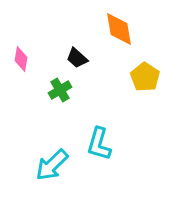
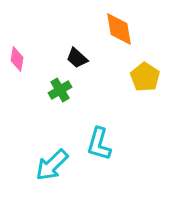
pink diamond: moved 4 px left
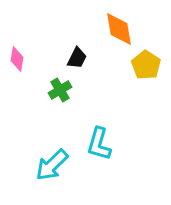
black trapezoid: rotated 105 degrees counterclockwise
yellow pentagon: moved 1 px right, 12 px up
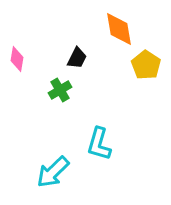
cyan arrow: moved 1 px right, 7 px down
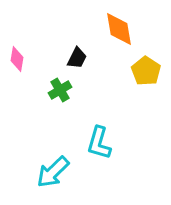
yellow pentagon: moved 6 px down
cyan L-shape: moved 1 px up
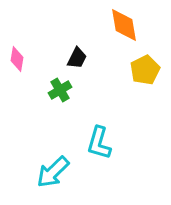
orange diamond: moved 5 px right, 4 px up
yellow pentagon: moved 1 px left, 1 px up; rotated 12 degrees clockwise
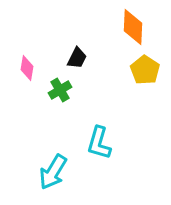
orange diamond: moved 9 px right, 2 px down; rotated 12 degrees clockwise
pink diamond: moved 10 px right, 9 px down
yellow pentagon: rotated 12 degrees counterclockwise
cyan arrow: rotated 15 degrees counterclockwise
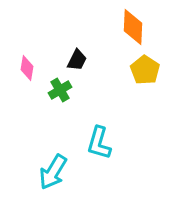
black trapezoid: moved 2 px down
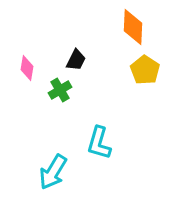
black trapezoid: moved 1 px left
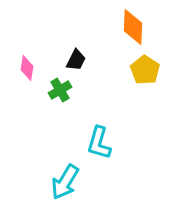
cyan arrow: moved 12 px right, 10 px down
